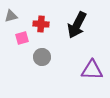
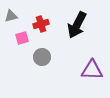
red cross: rotated 21 degrees counterclockwise
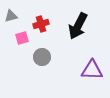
black arrow: moved 1 px right, 1 px down
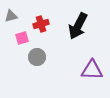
gray circle: moved 5 px left
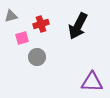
purple triangle: moved 12 px down
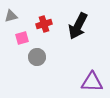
red cross: moved 3 px right
